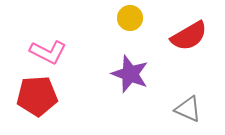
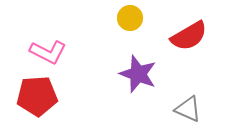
purple star: moved 8 px right
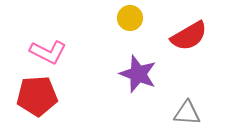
gray triangle: moved 1 px left, 4 px down; rotated 20 degrees counterclockwise
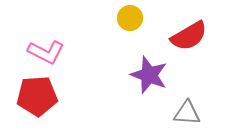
pink L-shape: moved 2 px left
purple star: moved 11 px right, 1 px down
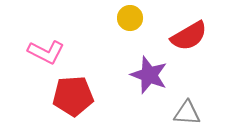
red pentagon: moved 36 px right
